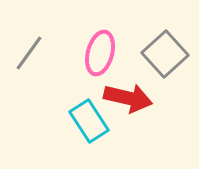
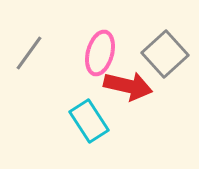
red arrow: moved 12 px up
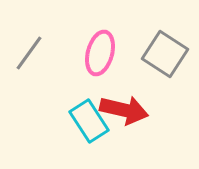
gray square: rotated 15 degrees counterclockwise
red arrow: moved 4 px left, 24 px down
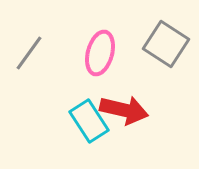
gray square: moved 1 px right, 10 px up
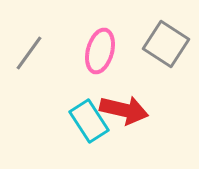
pink ellipse: moved 2 px up
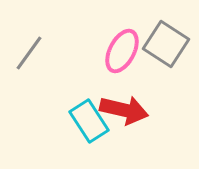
pink ellipse: moved 22 px right; rotated 12 degrees clockwise
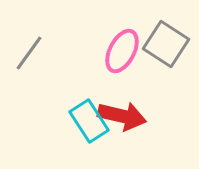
red arrow: moved 2 px left, 6 px down
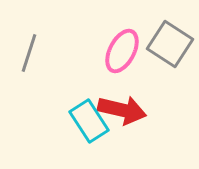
gray square: moved 4 px right
gray line: rotated 18 degrees counterclockwise
red arrow: moved 6 px up
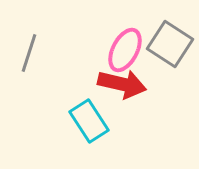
pink ellipse: moved 3 px right, 1 px up
red arrow: moved 26 px up
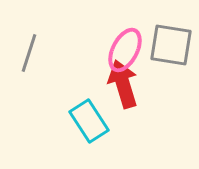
gray square: moved 1 px right, 1 px down; rotated 24 degrees counterclockwise
red arrow: moved 1 px right; rotated 120 degrees counterclockwise
